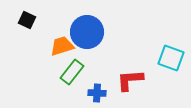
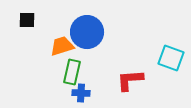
black square: rotated 24 degrees counterclockwise
green rectangle: rotated 25 degrees counterclockwise
blue cross: moved 16 px left
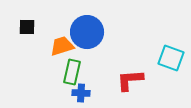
black square: moved 7 px down
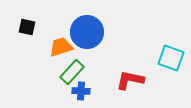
black square: rotated 12 degrees clockwise
orange trapezoid: moved 1 px left, 1 px down
green rectangle: rotated 30 degrees clockwise
red L-shape: rotated 16 degrees clockwise
blue cross: moved 2 px up
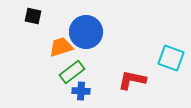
black square: moved 6 px right, 11 px up
blue circle: moved 1 px left
green rectangle: rotated 10 degrees clockwise
red L-shape: moved 2 px right
